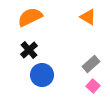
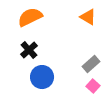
blue circle: moved 2 px down
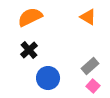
gray rectangle: moved 1 px left, 2 px down
blue circle: moved 6 px right, 1 px down
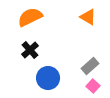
black cross: moved 1 px right
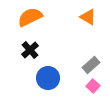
gray rectangle: moved 1 px right, 1 px up
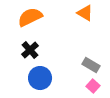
orange triangle: moved 3 px left, 4 px up
gray rectangle: rotated 72 degrees clockwise
blue circle: moved 8 px left
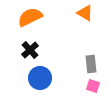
gray rectangle: moved 1 px up; rotated 54 degrees clockwise
pink square: rotated 24 degrees counterclockwise
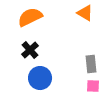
pink square: rotated 16 degrees counterclockwise
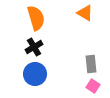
orange semicircle: moved 6 px right, 1 px down; rotated 100 degrees clockwise
black cross: moved 4 px right, 3 px up; rotated 12 degrees clockwise
blue circle: moved 5 px left, 4 px up
pink square: rotated 32 degrees clockwise
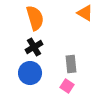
orange semicircle: moved 1 px left
gray rectangle: moved 20 px left
blue circle: moved 5 px left, 1 px up
pink square: moved 26 px left
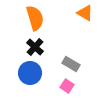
black cross: moved 1 px right; rotated 18 degrees counterclockwise
gray rectangle: rotated 54 degrees counterclockwise
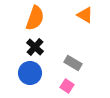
orange triangle: moved 2 px down
orange semicircle: rotated 35 degrees clockwise
gray rectangle: moved 2 px right, 1 px up
